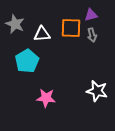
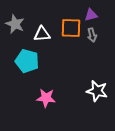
cyan pentagon: rotated 25 degrees counterclockwise
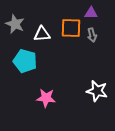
purple triangle: moved 2 px up; rotated 16 degrees clockwise
cyan pentagon: moved 2 px left
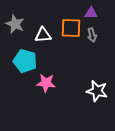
white triangle: moved 1 px right, 1 px down
pink star: moved 15 px up
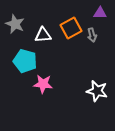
purple triangle: moved 9 px right
orange square: rotated 30 degrees counterclockwise
pink star: moved 3 px left, 1 px down
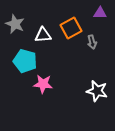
gray arrow: moved 7 px down
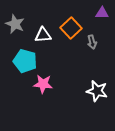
purple triangle: moved 2 px right
orange square: rotated 15 degrees counterclockwise
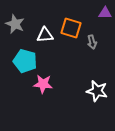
purple triangle: moved 3 px right
orange square: rotated 30 degrees counterclockwise
white triangle: moved 2 px right
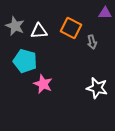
gray star: moved 2 px down
orange square: rotated 10 degrees clockwise
white triangle: moved 6 px left, 4 px up
pink star: rotated 18 degrees clockwise
white star: moved 3 px up
